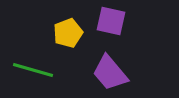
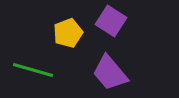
purple square: rotated 20 degrees clockwise
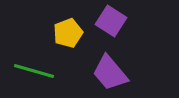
green line: moved 1 px right, 1 px down
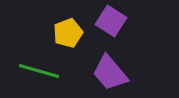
green line: moved 5 px right
